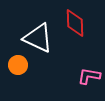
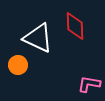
red diamond: moved 3 px down
pink L-shape: moved 8 px down
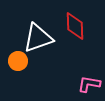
white triangle: rotated 44 degrees counterclockwise
orange circle: moved 4 px up
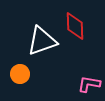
white triangle: moved 4 px right, 3 px down
orange circle: moved 2 px right, 13 px down
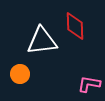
white triangle: rotated 12 degrees clockwise
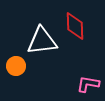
orange circle: moved 4 px left, 8 px up
pink L-shape: moved 1 px left
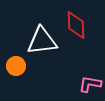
red diamond: moved 1 px right, 1 px up
pink L-shape: moved 2 px right
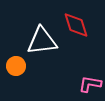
red diamond: rotated 16 degrees counterclockwise
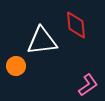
red diamond: rotated 12 degrees clockwise
pink L-shape: moved 2 px left, 1 px down; rotated 135 degrees clockwise
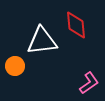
orange circle: moved 1 px left
pink L-shape: moved 1 px right, 2 px up
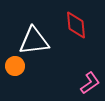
white triangle: moved 8 px left
pink L-shape: moved 1 px right
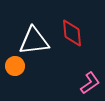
red diamond: moved 4 px left, 8 px down
